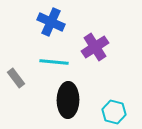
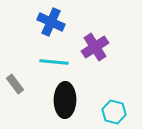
gray rectangle: moved 1 px left, 6 px down
black ellipse: moved 3 px left
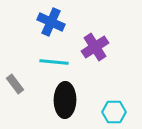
cyan hexagon: rotated 15 degrees counterclockwise
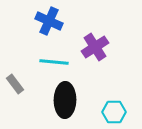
blue cross: moved 2 px left, 1 px up
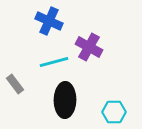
purple cross: moved 6 px left; rotated 28 degrees counterclockwise
cyan line: rotated 20 degrees counterclockwise
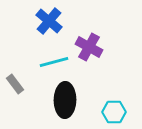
blue cross: rotated 16 degrees clockwise
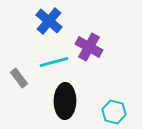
gray rectangle: moved 4 px right, 6 px up
black ellipse: moved 1 px down
cyan hexagon: rotated 15 degrees clockwise
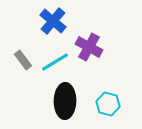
blue cross: moved 4 px right
cyan line: moved 1 px right; rotated 16 degrees counterclockwise
gray rectangle: moved 4 px right, 18 px up
cyan hexagon: moved 6 px left, 8 px up
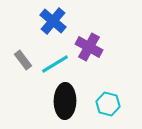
cyan line: moved 2 px down
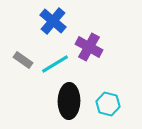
gray rectangle: rotated 18 degrees counterclockwise
black ellipse: moved 4 px right
